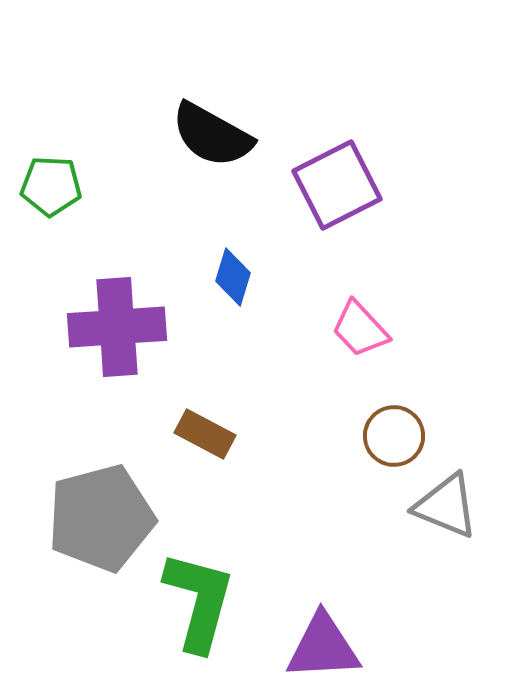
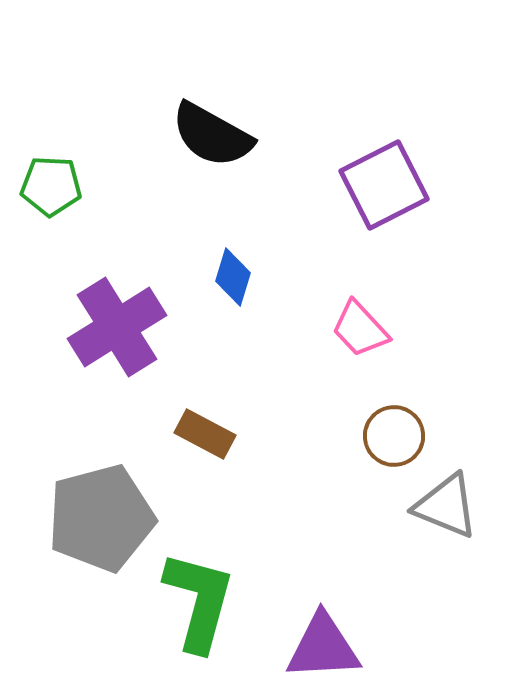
purple square: moved 47 px right
purple cross: rotated 28 degrees counterclockwise
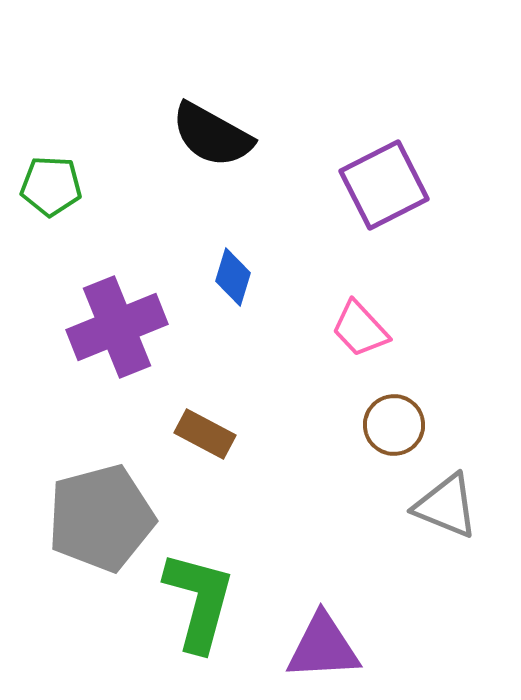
purple cross: rotated 10 degrees clockwise
brown circle: moved 11 px up
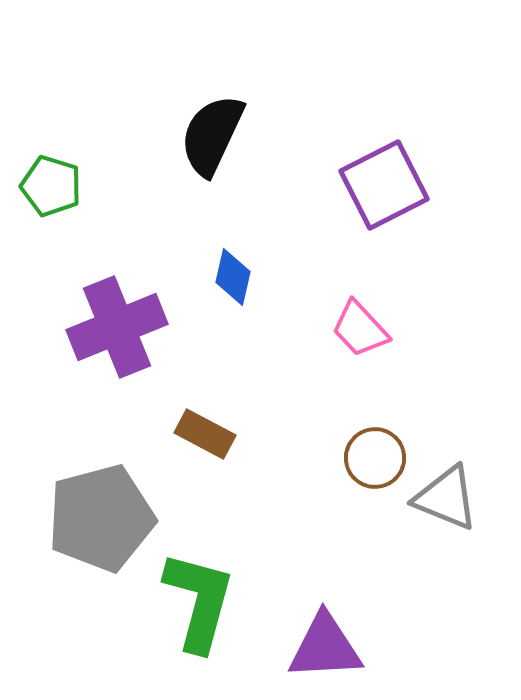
black semicircle: rotated 86 degrees clockwise
green pentagon: rotated 14 degrees clockwise
blue diamond: rotated 4 degrees counterclockwise
brown circle: moved 19 px left, 33 px down
gray triangle: moved 8 px up
purple triangle: moved 2 px right
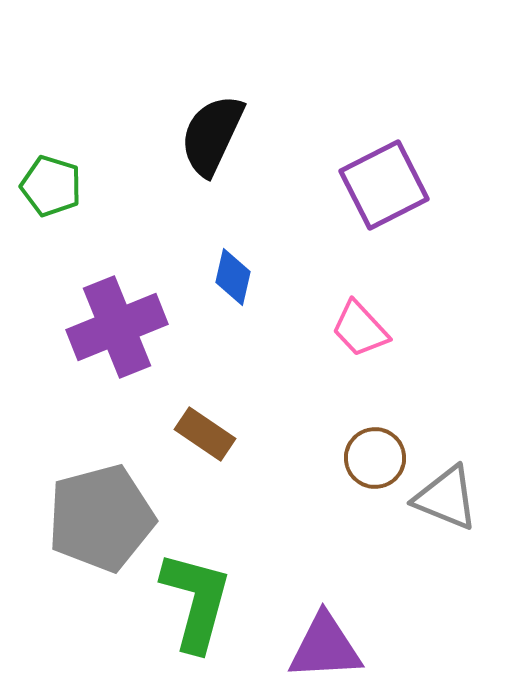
brown rectangle: rotated 6 degrees clockwise
green L-shape: moved 3 px left
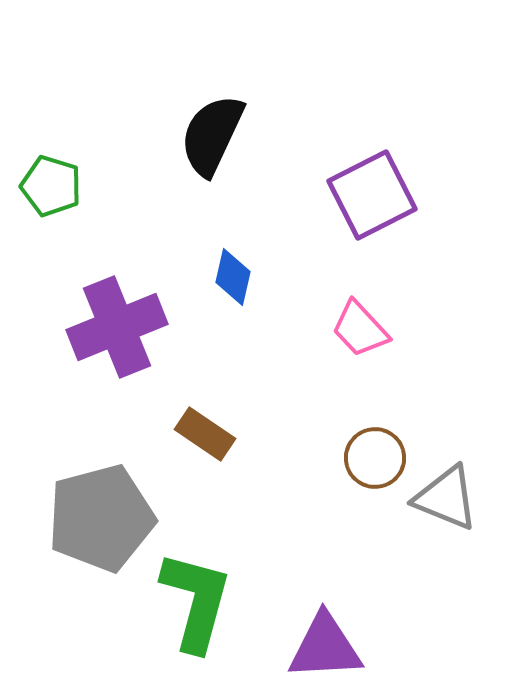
purple square: moved 12 px left, 10 px down
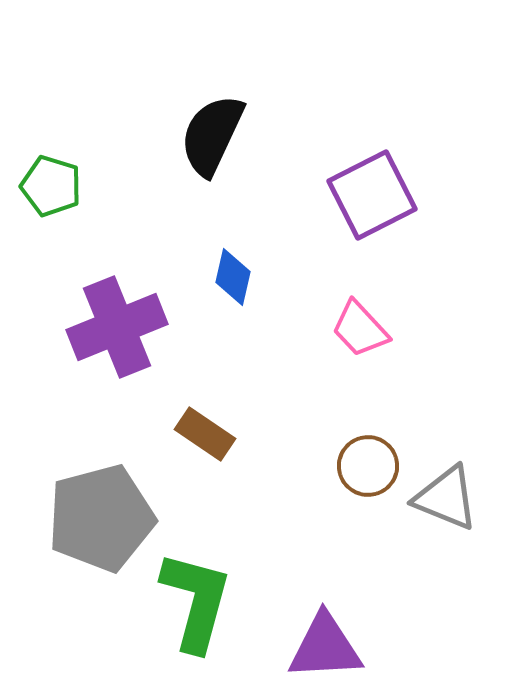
brown circle: moved 7 px left, 8 px down
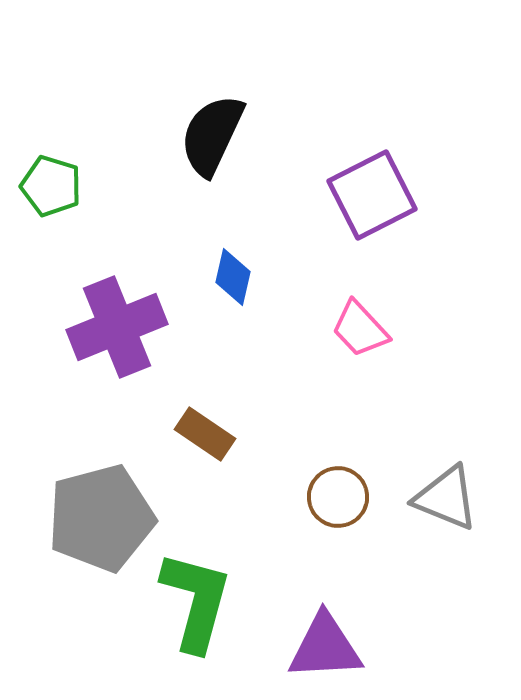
brown circle: moved 30 px left, 31 px down
